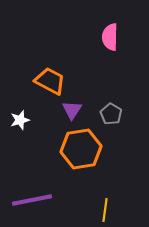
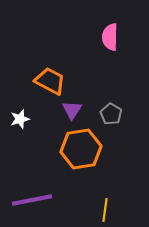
white star: moved 1 px up
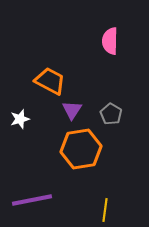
pink semicircle: moved 4 px down
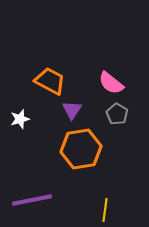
pink semicircle: moved 1 px right, 42 px down; rotated 52 degrees counterclockwise
gray pentagon: moved 6 px right
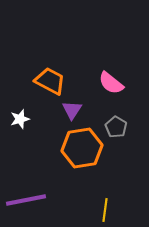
gray pentagon: moved 1 px left, 13 px down
orange hexagon: moved 1 px right, 1 px up
purple line: moved 6 px left
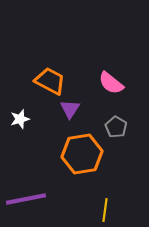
purple triangle: moved 2 px left, 1 px up
orange hexagon: moved 6 px down
purple line: moved 1 px up
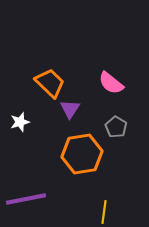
orange trapezoid: moved 2 px down; rotated 16 degrees clockwise
white star: moved 3 px down
yellow line: moved 1 px left, 2 px down
